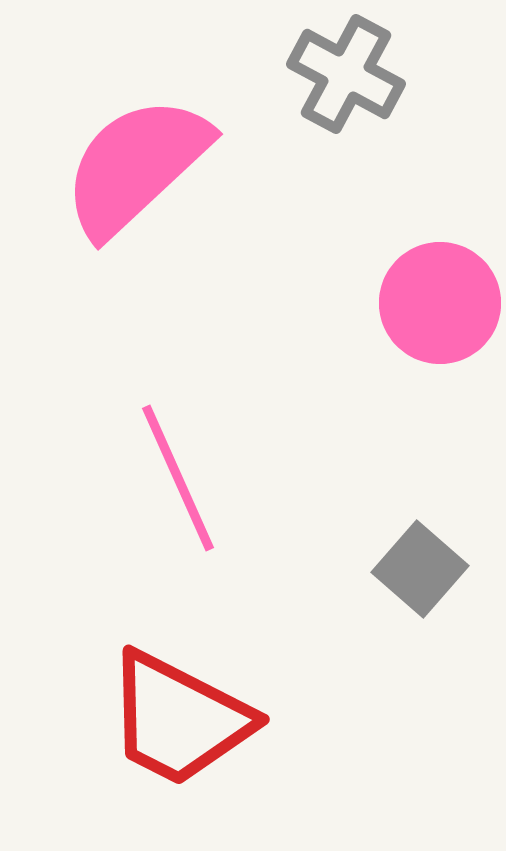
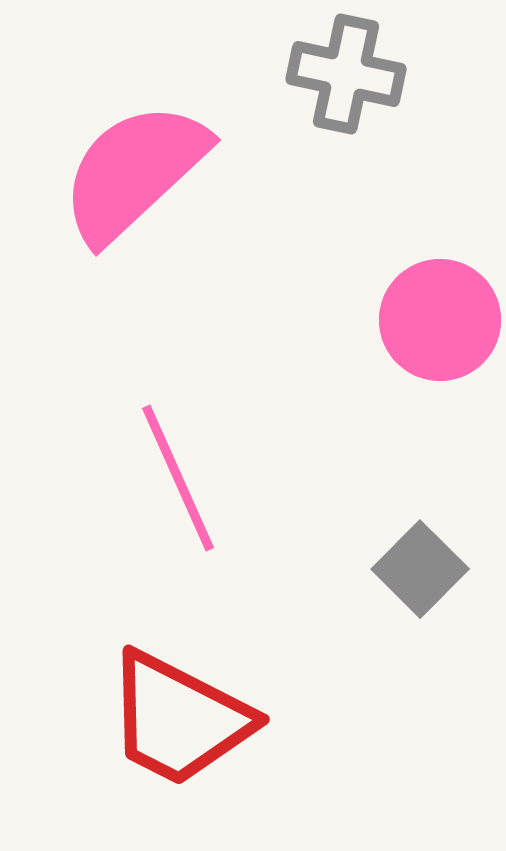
gray cross: rotated 16 degrees counterclockwise
pink semicircle: moved 2 px left, 6 px down
pink circle: moved 17 px down
gray square: rotated 4 degrees clockwise
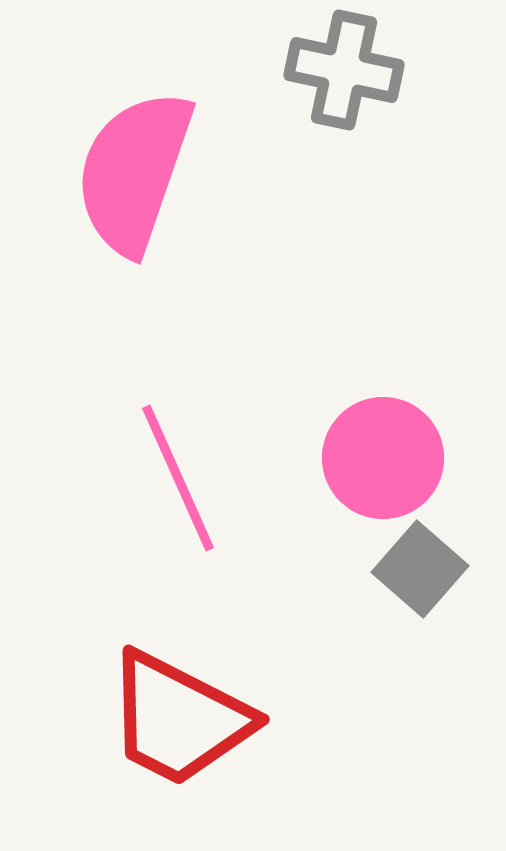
gray cross: moved 2 px left, 4 px up
pink semicircle: rotated 28 degrees counterclockwise
pink circle: moved 57 px left, 138 px down
gray square: rotated 4 degrees counterclockwise
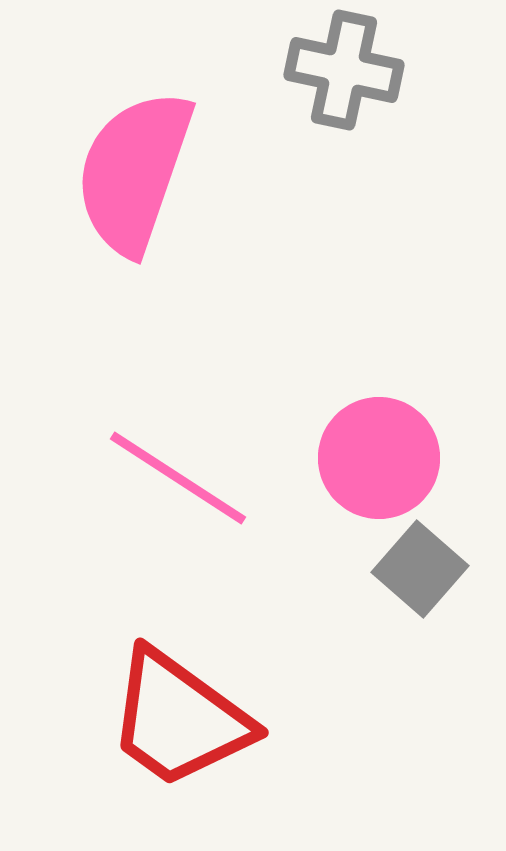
pink circle: moved 4 px left
pink line: rotated 33 degrees counterclockwise
red trapezoid: rotated 9 degrees clockwise
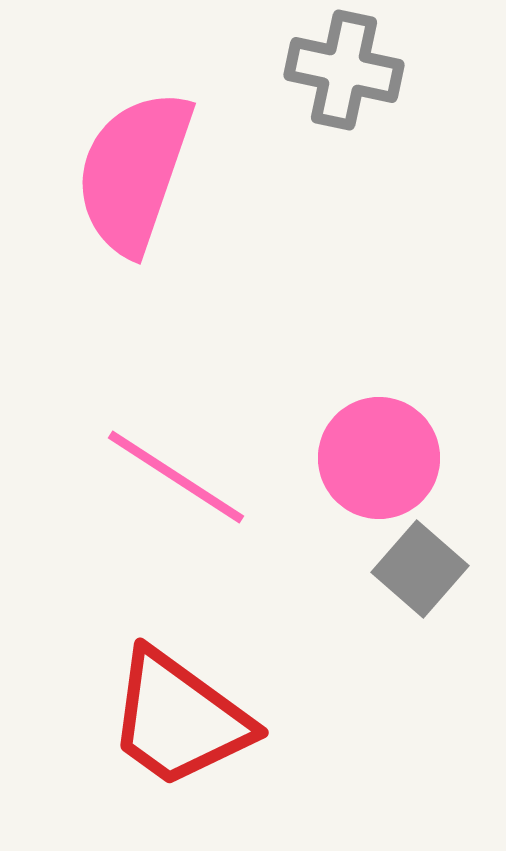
pink line: moved 2 px left, 1 px up
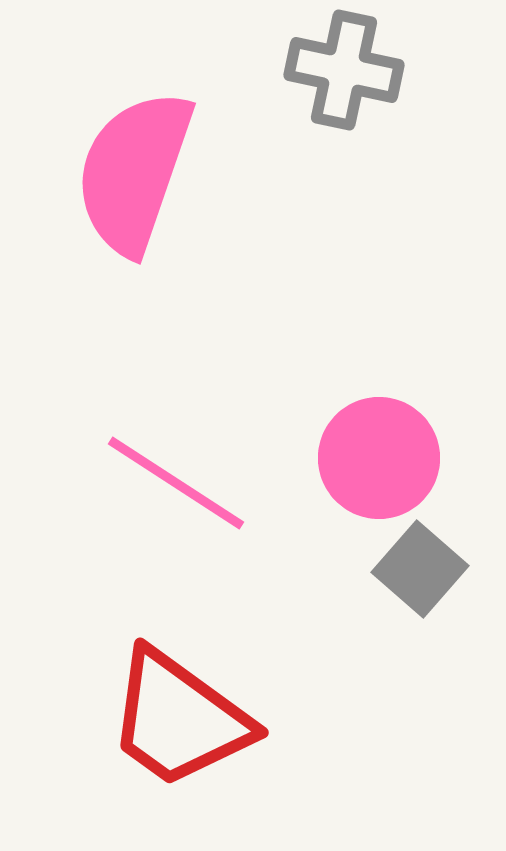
pink line: moved 6 px down
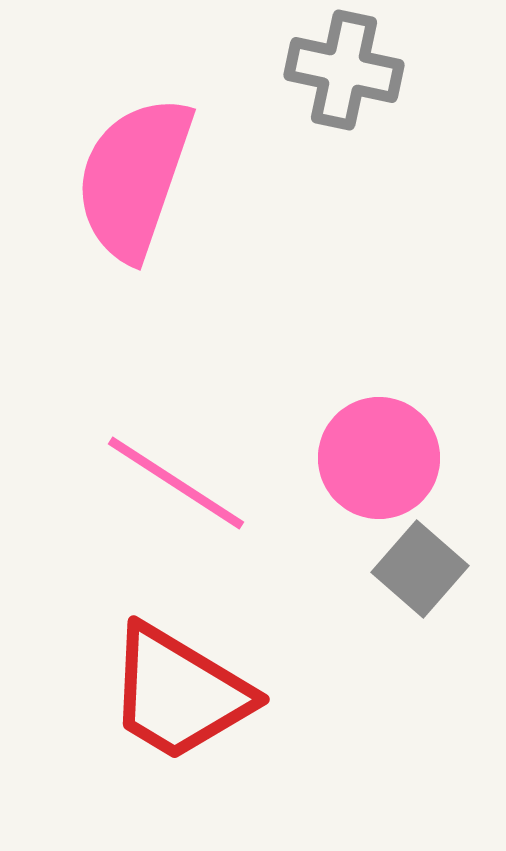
pink semicircle: moved 6 px down
red trapezoid: moved 26 px up; rotated 5 degrees counterclockwise
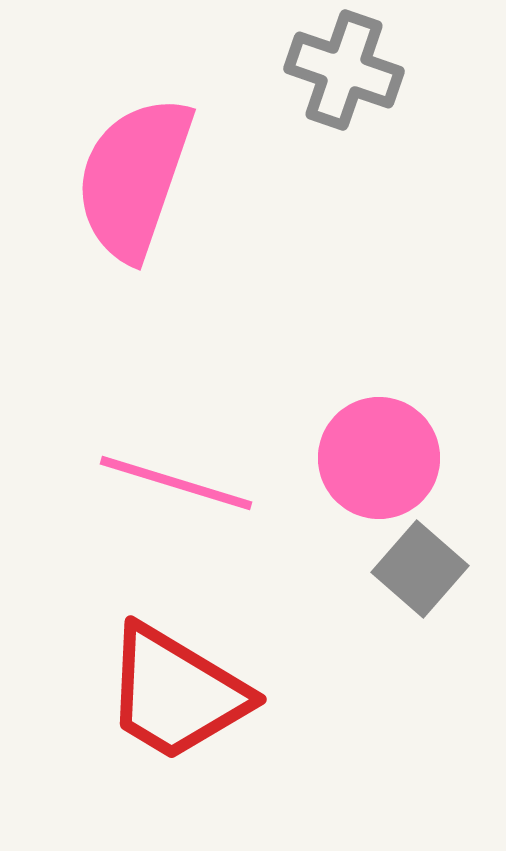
gray cross: rotated 7 degrees clockwise
pink line: rotated 16 degrees counterclockwise
red trapezoid: moved 3 px left
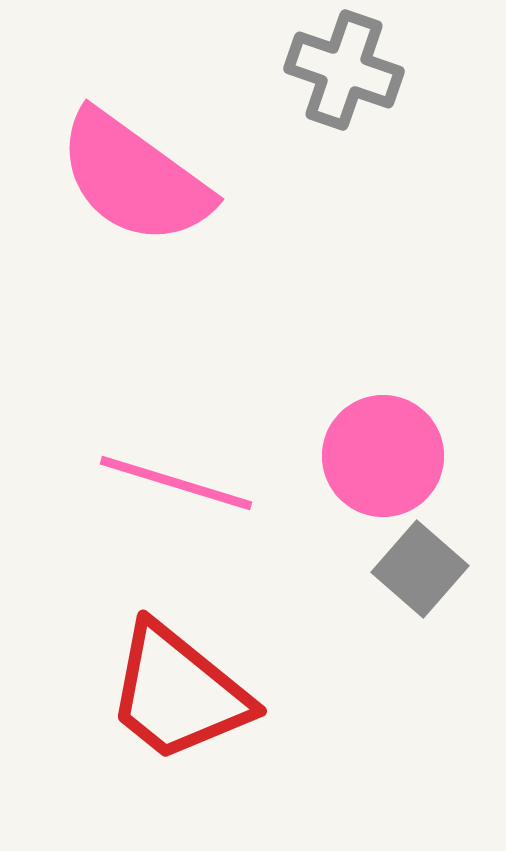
pink semicircle: rotated 73 degrees counterclockwise
pink circle: moved 4 px right, 2 px up
red trapezoid: moved 2 px right; rotated 8 degrees clockwise
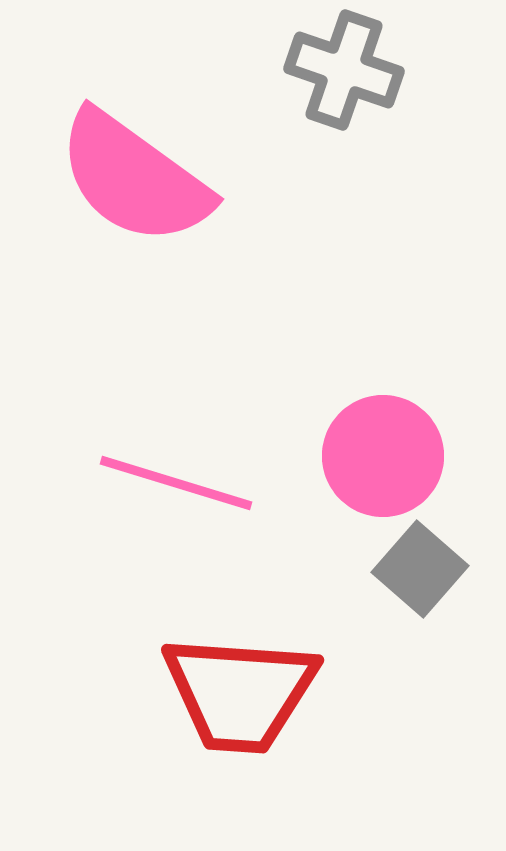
red trapezoid: moved 62 px right; rotated 35 degrees counterclockwise
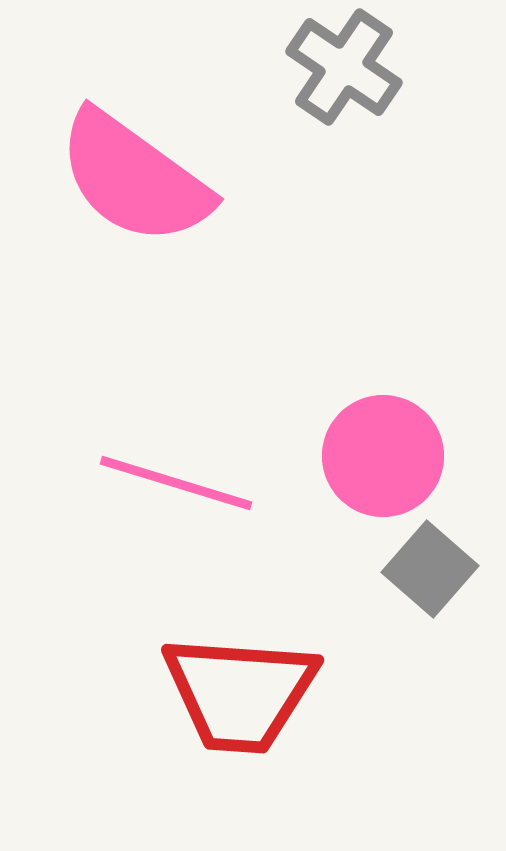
gray cross: moved 3 px up; rotated 15 degrees clockwise
gray square: moved 10 px right
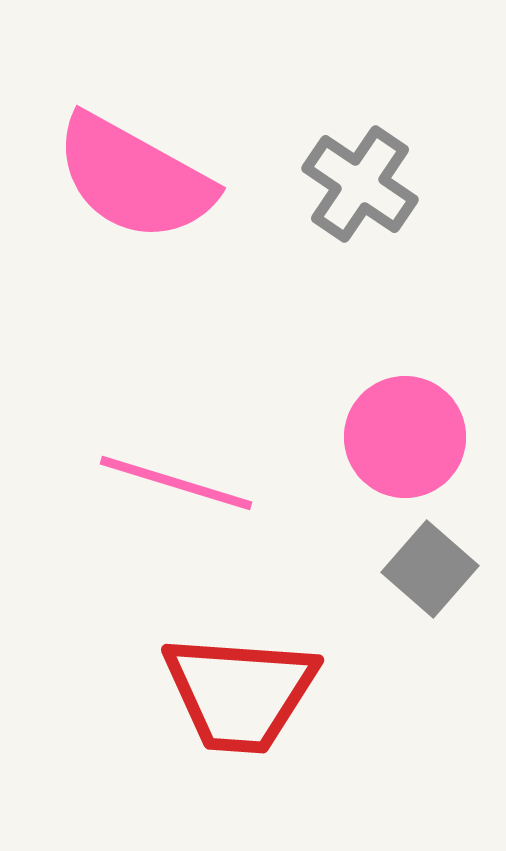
gray cross: moved 16 px right, 117 px down
pink semicircle: rotated 7 degrees counterclockwise
pink circle: moved 22 px right, 19 px up
